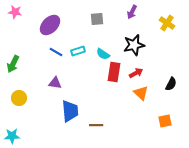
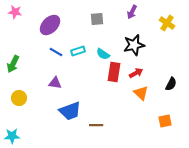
blue trapezoid: rotated 75 degrees clockwise
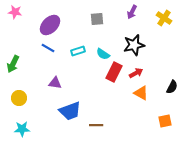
yellow cross: moved 3 px left, 5 px up
blue line: moved 8 px left, 4 px up
red rectangle: rotated 18 degrees clockwise
black semicircle: moved 1 px right, 3 px down
orange triangle: rotated 14 degrees counterclockwise
cyan star: moved 10 px right, 7 px up
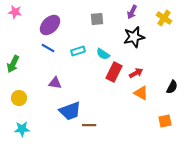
black star: moved 8 px up
brown line: moved 7 px left
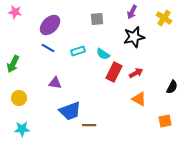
orange triangle: moved 2 px left, 6 px down
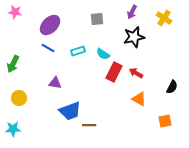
red arrow: rotated 120 degrees counterclockwise
cyan star: moved 9 px left
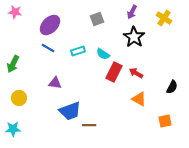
gray square: rotated 16 degrees counterclockwise
black star: rotated 25 degrees counterclockwise
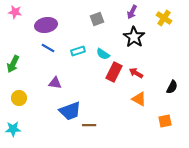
purple ellipse: moved 4 px left; rotated 35 degrees clockwise
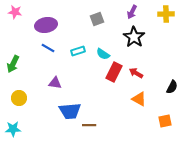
yellow cross: moved 2 px right, 4 px up; rotated 35 degrees counterclockwise
blue trapezoid: rotated 15 degrees clockwise
